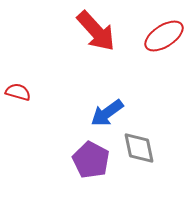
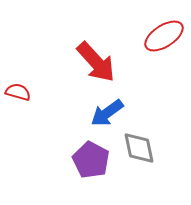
red arrow: moved 31 px down
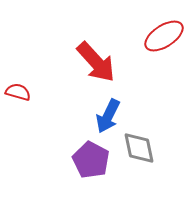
blue arrow: moved 1 px right, 3 px down; rotated 28 degrees counterclockwise
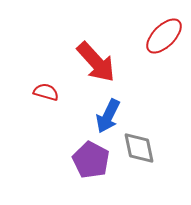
red ellipse: rotated 12 degrees counterclockwise
red semicircle: moved 28 px right
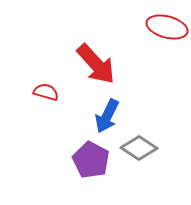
red ellipse: moved 3 px right, 9 px up; rotated 60 degrees clockwise
red arrow: moved 2 px down
blue arrow: moved 1 px left
gray diamond: rotated 45 degrees counterclockwise
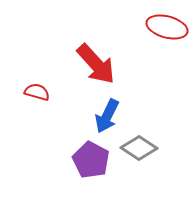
red semicircle: moved 9 px left
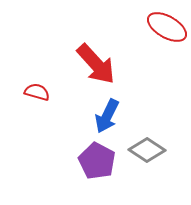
red ellipse: rotated 15 degrees clockwise
gray diamond: moved 8 px right, 2 px down
purple pentagon: moved 6 px right, 1 px down
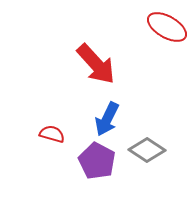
red semicircle: moved 15 px right, 42 px down
blue arrow: moved 3 px down
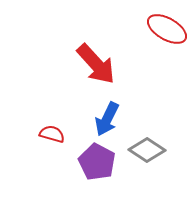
red ellipse: moved 2 px down
purple pentagon: moved 1 px down
